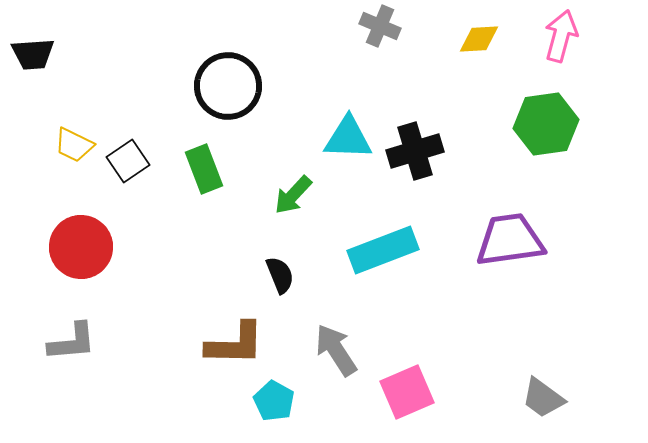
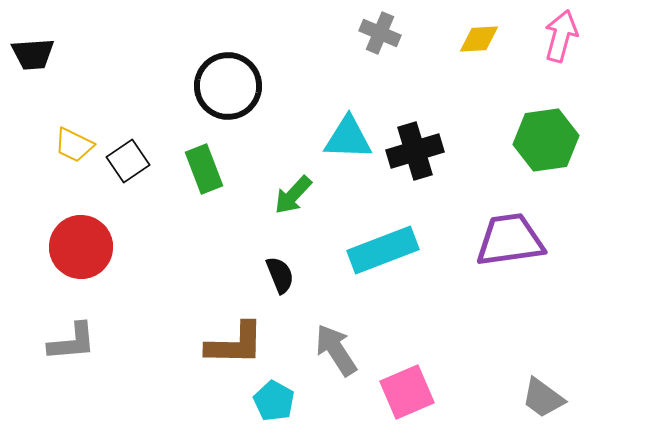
gray cross: moved 7 px down
green hexagon: moved 16 px down
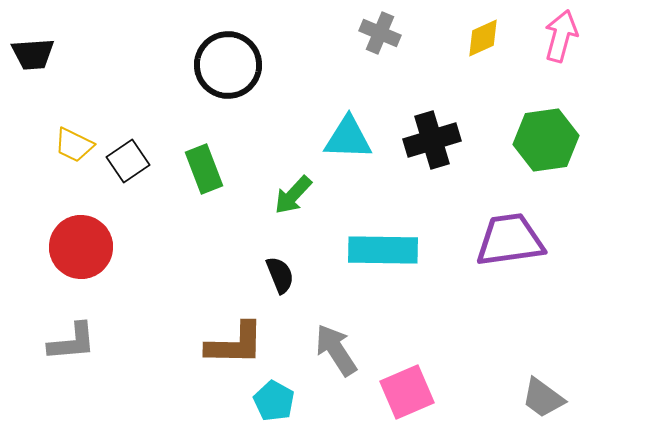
yellow diamond: moved 4 px right, 1 px up; rotated 21 degrees counterclockwise
black circle: moved 21 px up
black cross: moved 17 px right, 11 px up
cyan rectangle: rotated 22 degrees clockwise
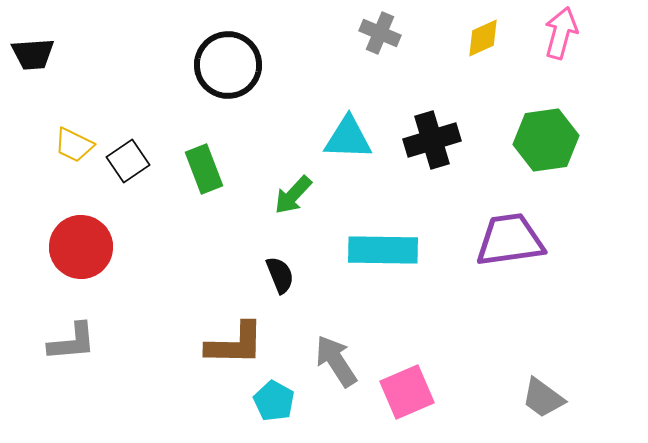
pink arrow: moved 3 px up
gray arrow: moved 11 px down
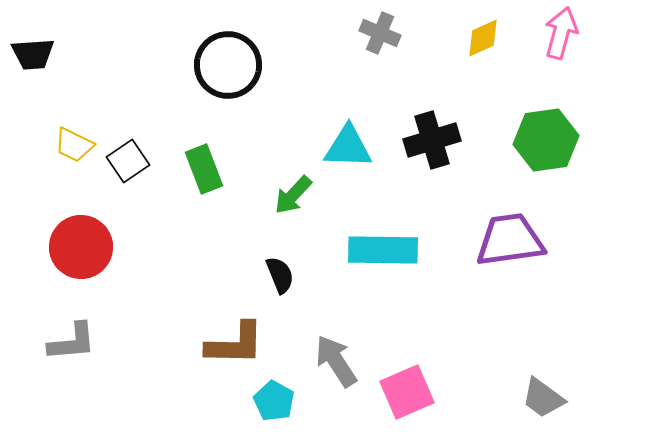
cyan triangle: moved 9 px down
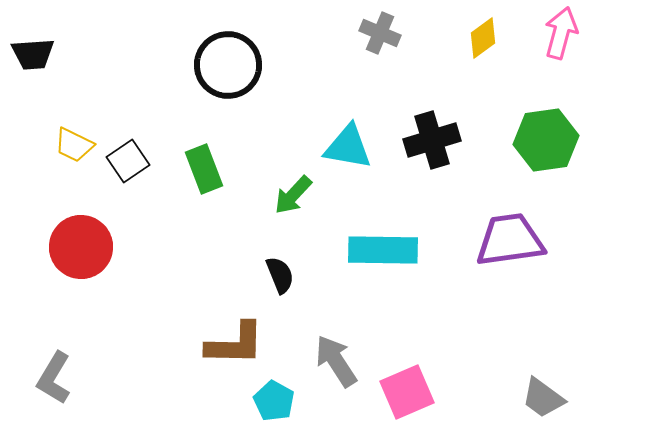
yellow diamond: rotated 12 degrees counterclockwise
cyan triangle: rotated 8 degrees clockwise
gray L-shape: moved 18 px left, 36 px down; rotated 126 degrees clockwise
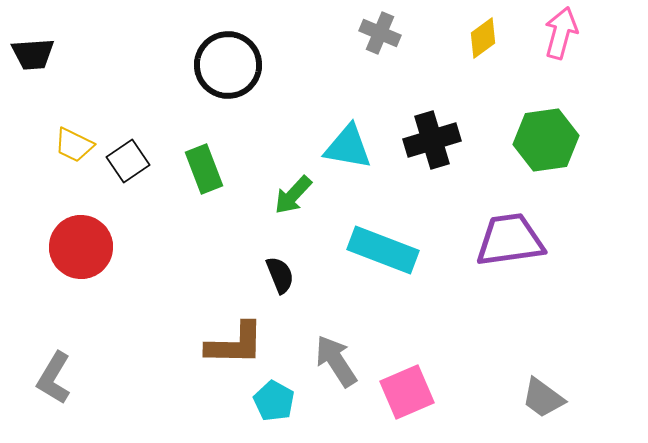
cyan rectangle: rotated 20 degrees clockwise
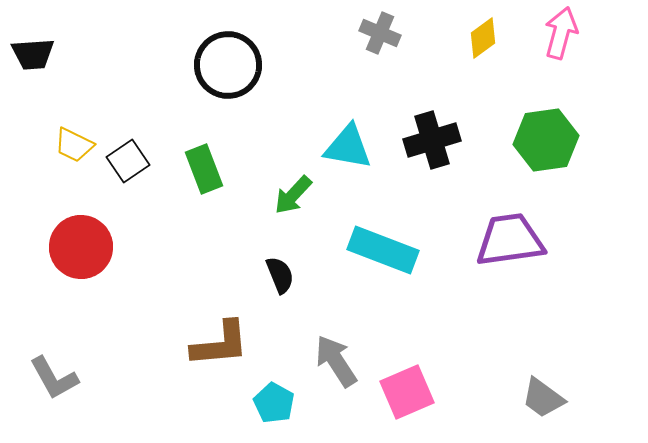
brown L-shape: moved 15 px left; rotated 6 degrees counterclockwise
gray L-shape: rotated 60 degrees counterclockwise
cyan pentagon: moved 2 px down
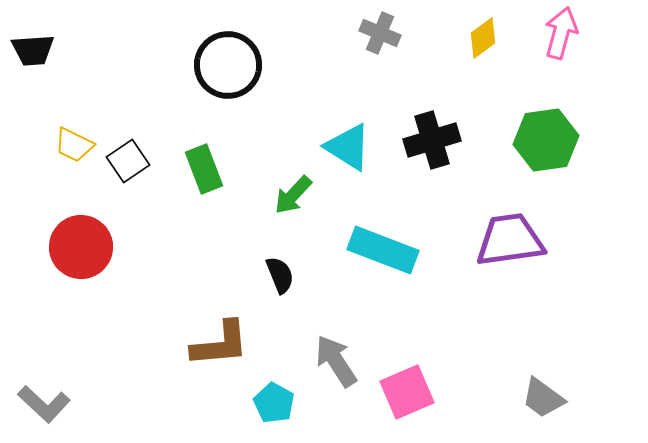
black trapezoid: moved 4 px up
cyan triangle: rotated 22 degrees clockwise
gray L-shape: moved 10 px left, 26 px down; rotated 18 degrees counterclockwise
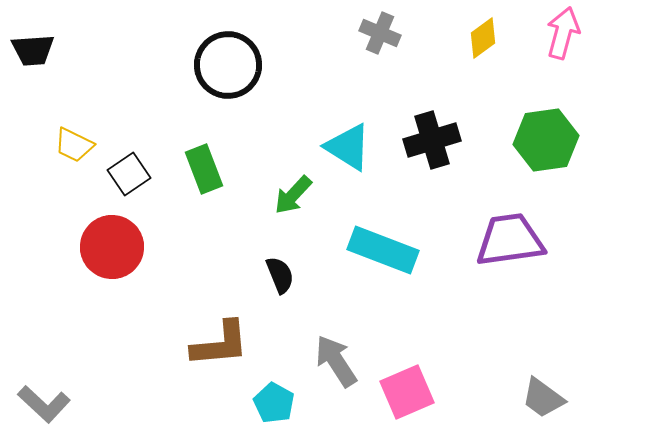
pink arrow: moved 2 px right
black square: moved 1 px right, 13 px down
red circle: moved 31 px right
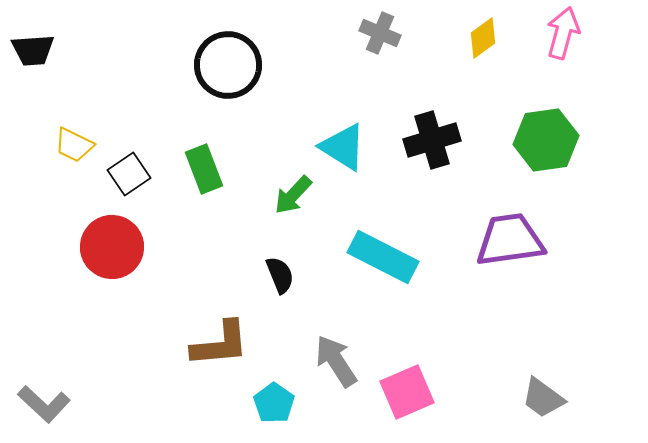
cyan triangle: moved 5 px left
cyan rectangle: moved 7 px down; rotated 6 degrees clockwise
cyan pentagon: rotated 6 degrees clockwise
